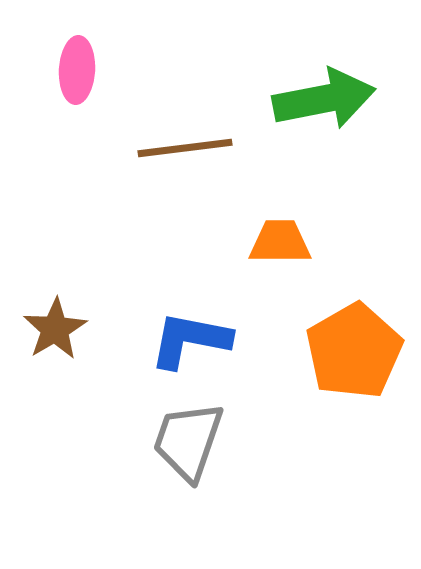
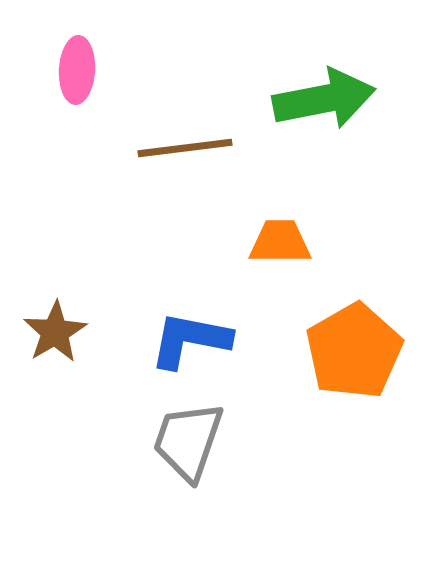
brown star: moved 3 px down
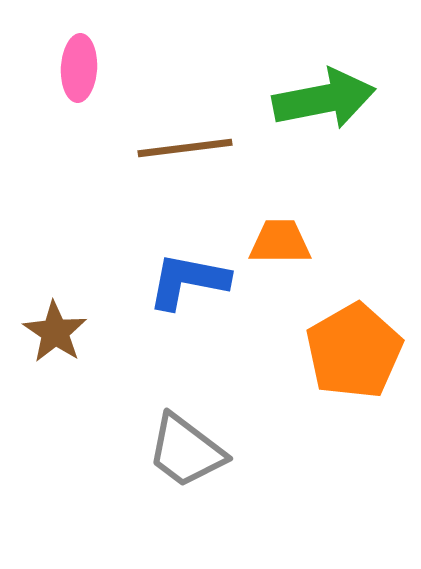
pink ellipse: moved 2 px right, 2 px up
brown star: rotated 8 degrees counterclockwise
blue L-shape: moved 2 px left, 59 px up
gray trapezoid: moved 2 px left, 10 px down; rotated 72 degrees counterclockwise
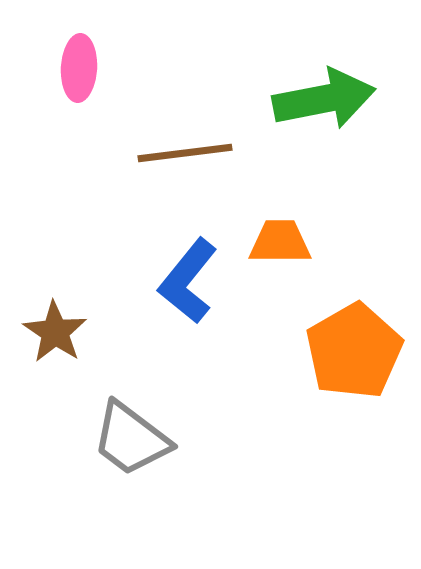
brown line: moved 5 px down
blue L-shape: rotated 62 degrees counterclockwise
gray trapezoid: moved 55 px left, 12 px up
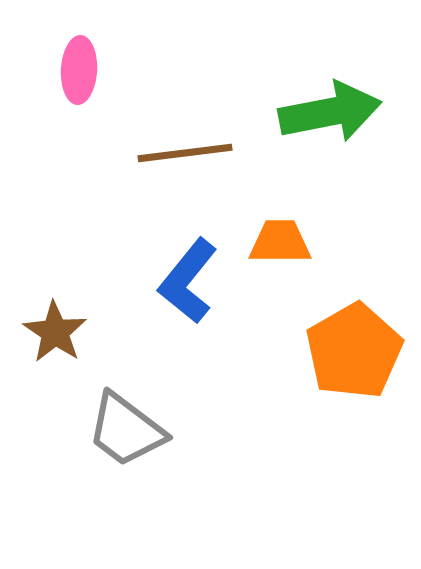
pink ellipse: moved 2 px down
green arrow: moved 6 px right, 13 px down
gray trapezoid: moved 5 px left, 9 px up
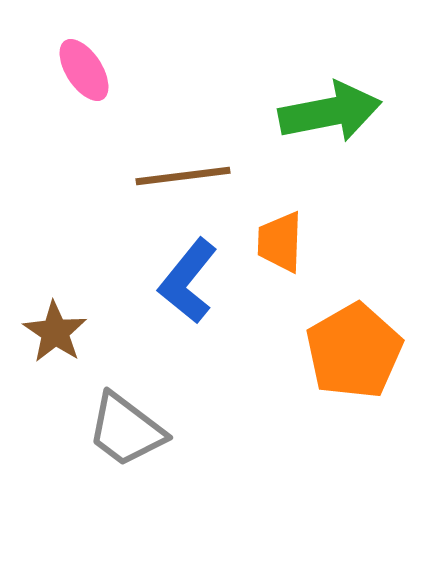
pink ellipse: moved 5 px right; rotated 36 degrees counterclockwise
brown line: moved 2 px left, 23 px down
orange trapezoid: rotated 88 degrees counterclockwise
